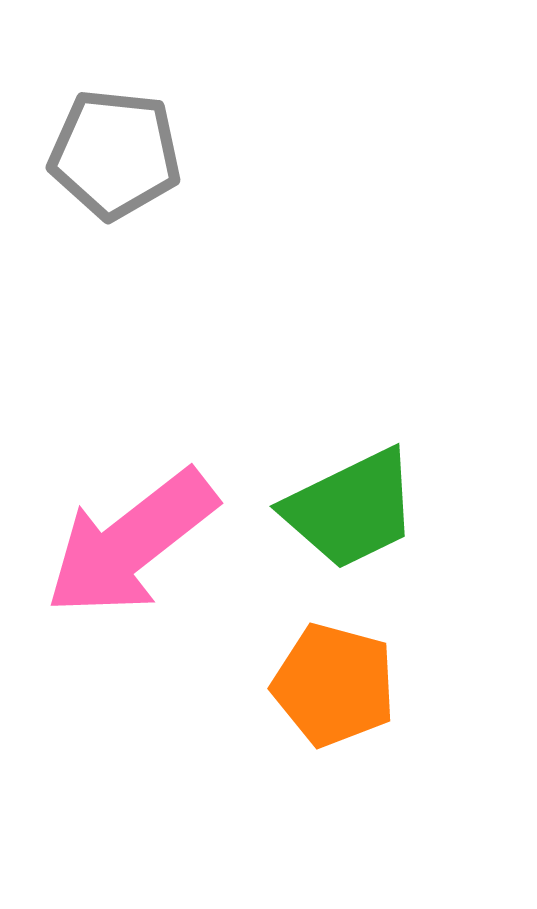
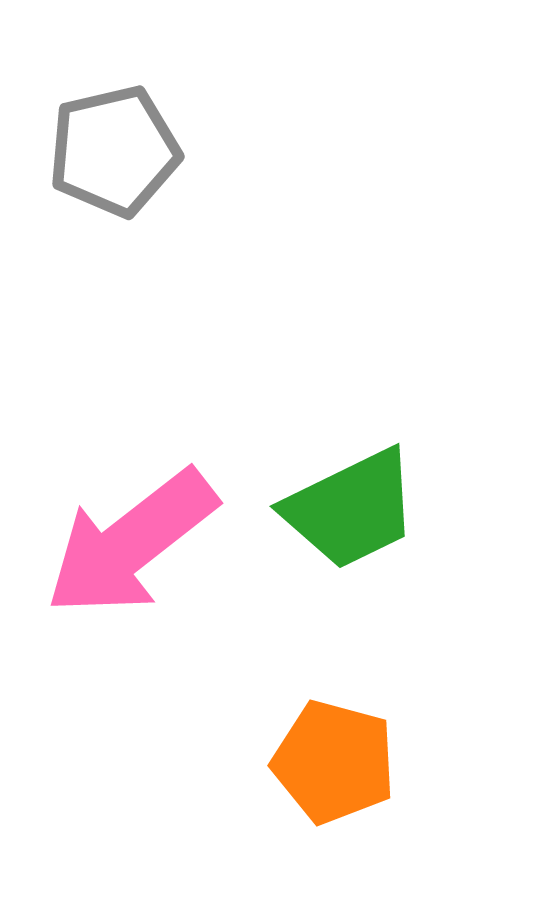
gray pentagon: moved 1 px left, 3 px up; rotated 19 degrees counterclockwise
orange pentagon: moved 77 px down
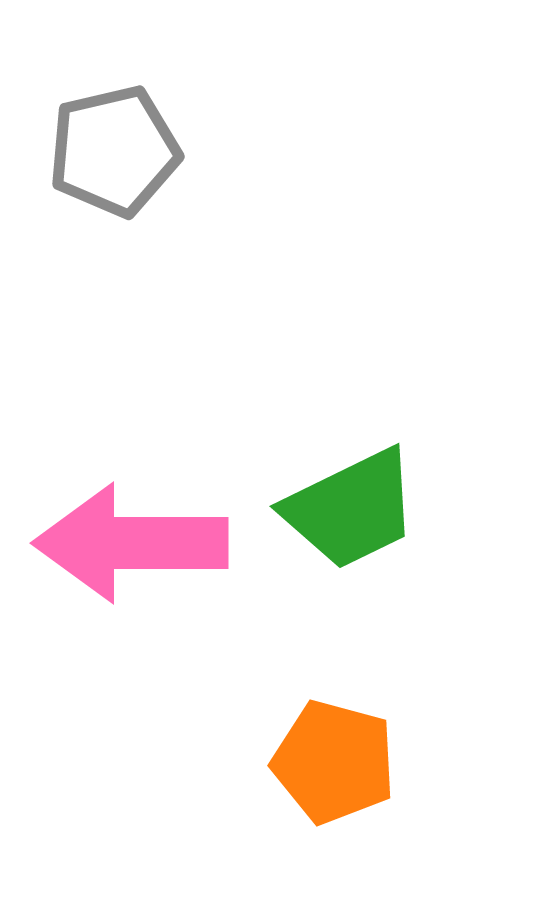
pink arrow: rotated 38 degrees clockwise
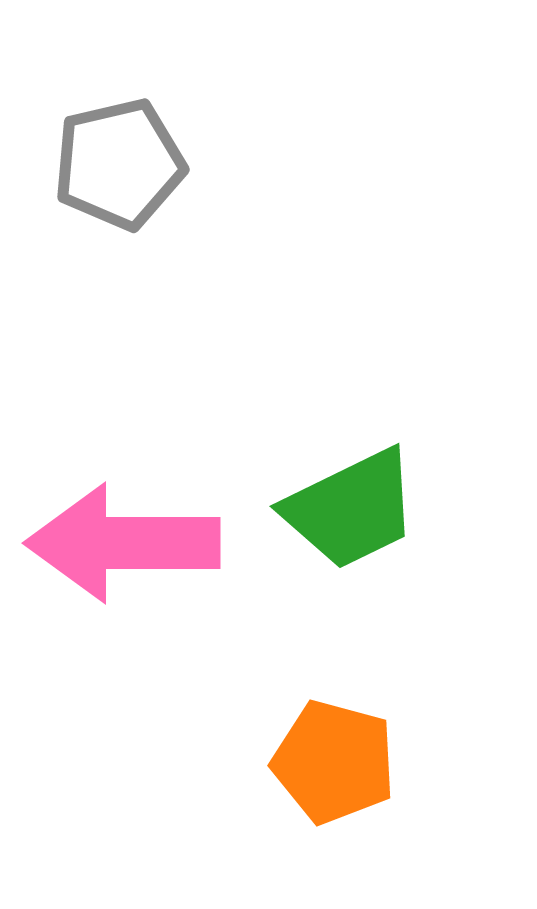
gray pentagon: moved 5 px right, 13 px down
pink arrow: moved 8 px left
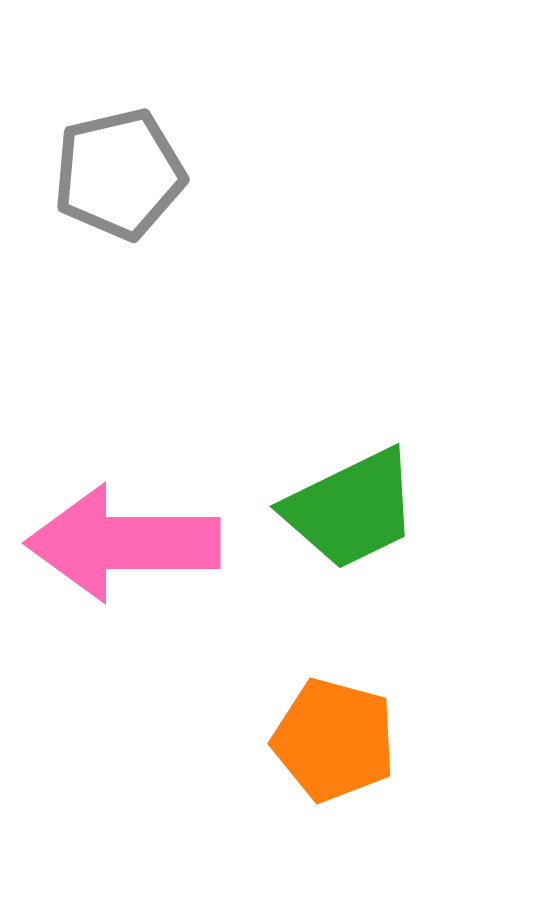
gray pentagon: moved 10 px down
orange pentagon: moved 22 px up
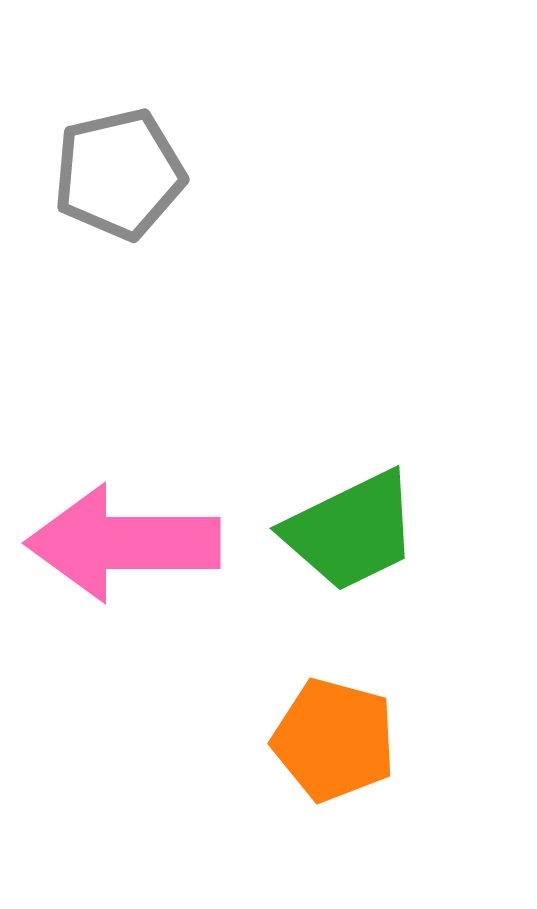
green trapezoid: moved 22 px down
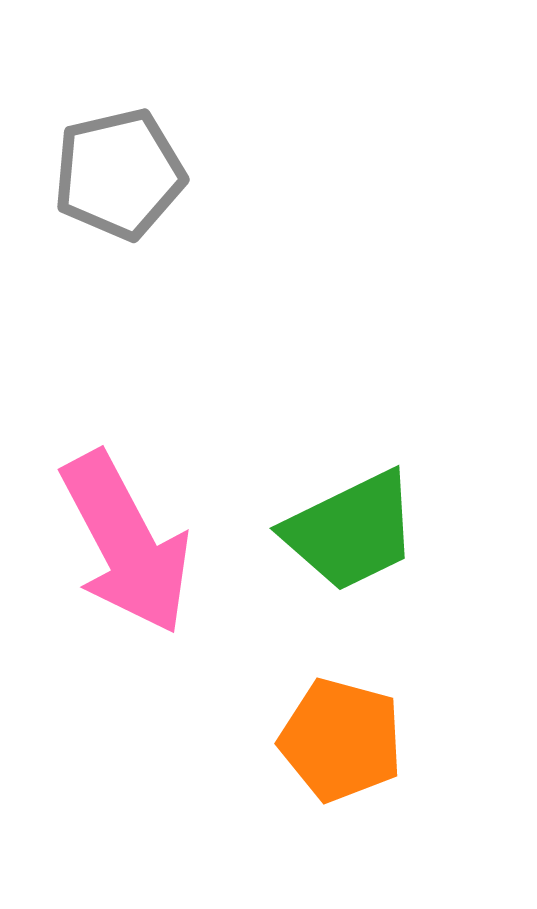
pink arrow: moved 3 px right; rotated 118 degrees counterclockwise
orange pentagon: moved 7 px right
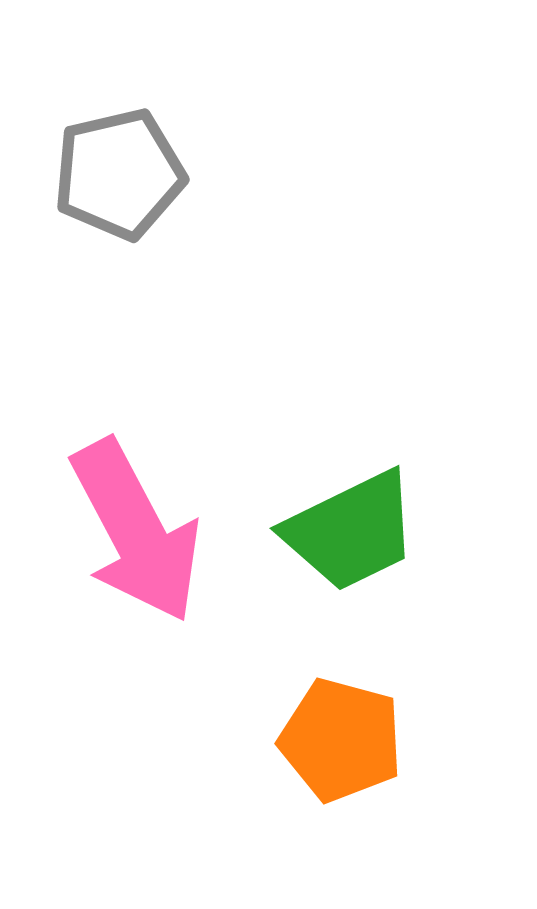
pink arrow: moved 10 px right, 12 px up
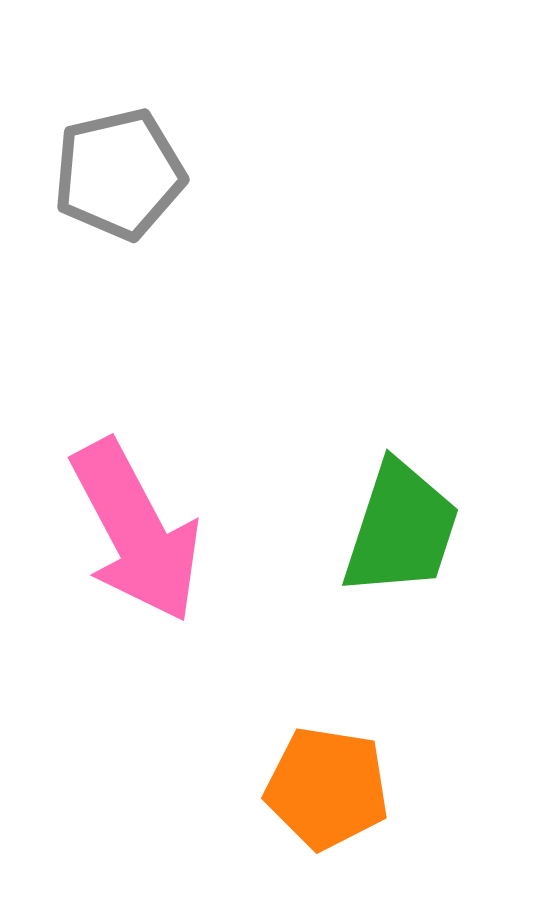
green trapezoid: moved 50 px right, 2 px up; rotated 46 degrees counterclockwise
orange pentagon: moved 14 px left, 48 px down; rotated 6 degrees counterclockwise
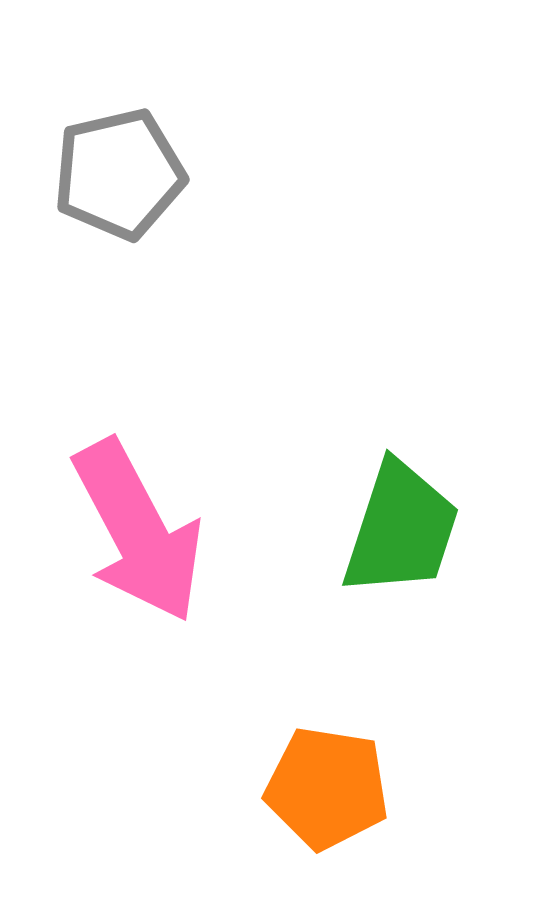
pink arrow: moved 2 px right
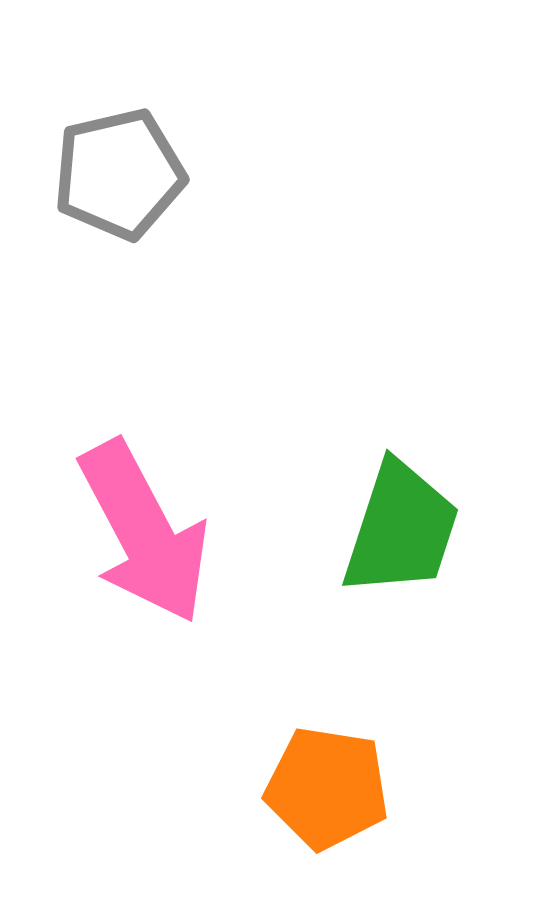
pink arrow: moved 6 px right, 1 px down
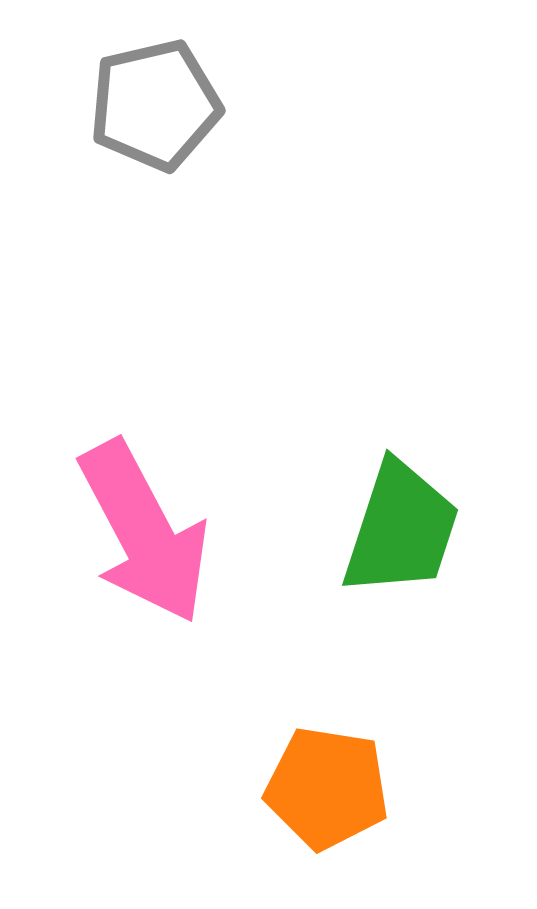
gray pentagon: moved 36 px right, 69 px up
